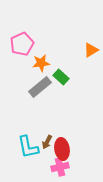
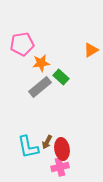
pink pentagon: rotated 15 degrees clockwise
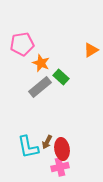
orange star: rotated 30 degrees clockwise
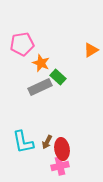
green rectangle: moved 3 px left
gray rectangle: rotated 15 degrees clockwise
cyan L-shape: moved 5 px left, 5 px up
pink cross: moved 1 px up
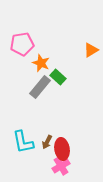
gray rectangle: rotated 25 degrees counterclockwise
pink cross: moved 1 px right; rotated 18 degrees counterclockwise
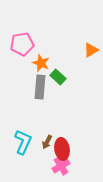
gray rectangle: rotated 35 degrees counterclockwise
cyan L-shape: rotated 145 degrees counterclockwise
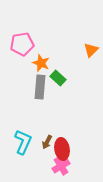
orange triangle: rotated 14 degrees counterclockwise
green rectangle: moved 1 px down
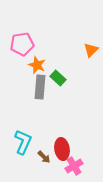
orange star: moved 4 px left, 2 px down
brown arrow: moved 3 px left, 15 px down; rotated 72 degrees counterclockwise
pink cross: moved 13 px right
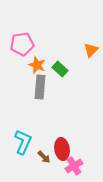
green rectangle: moved 2 px right, 9 px up
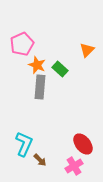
pink pentagon: rotated 15 degrees counterclockwise
orange triangle: moved 4 px left
cyan L-shape: moved 1 px right, 2 px down
red ellipse: moved 21 px right, 5 px up; rotated 30 degrees counterclockwise
brown arrow: moved 4 px left, 3 px down
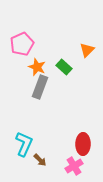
orange star: moved 2 px down
green rectangle: moved 4 px right, 2 px up
gray rectangle: rotated 15 degrees clockwise
red ellipse: rotated 40 degrees clockwise
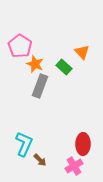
pink pentagon: moved 2 px left, 2 px down; rotated 15 degrees counterclockwise
orange triangle: moved 5 px left, 2 px down; rotated 28 degrees counterclockwise
orange star: moved 2 px left, 3 px up
gray rectangle: moved 1 px up
